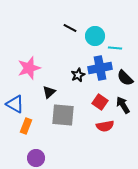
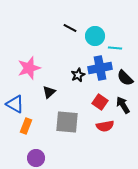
gray square: moved 4 px right, 7 px down
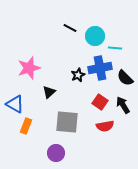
purple circle: moved 20 px right, 5 px up
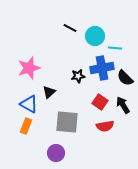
blue cross: moved 2 px right
black star: moved 1 px down; rotated 16 degrees clockwise
blue triangle: moved 14 px right
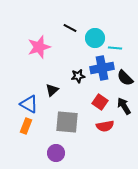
cyan circle: moved 2 px down
pink star: moved 10 px right, 21 px up
black triangle: moved 3 px right, 2 px up
black arrow: moved 1 px right, 1 px down
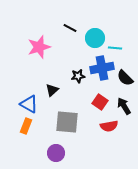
red semicircle: moved 4 px right
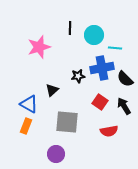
black line: rotated 64 degrees clockwise
cyan circle: moved 1 px left, 3 px up
black semicircle: moved 1 px down
red semicircle: moved 5 px down
purple circle: moved 1 px down
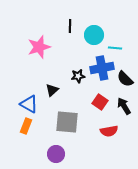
black line: moved 2 px up
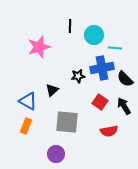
blue triangle: moved 1 px left, 3 px up
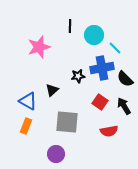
cyan line: rotated 40 degrees clockwise
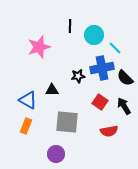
black semicircle: moved 1 px up
black triangle: rotated 40 degrees clockwise
blue triangle: moved 1 px up
